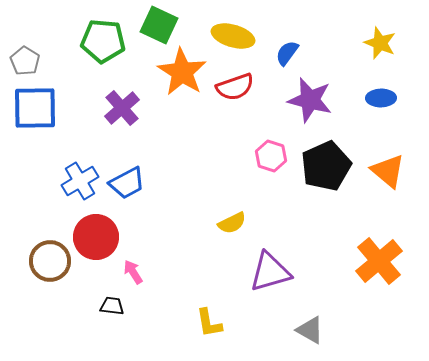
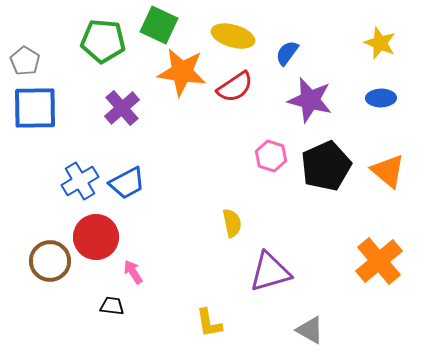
orange star: rotated 24 degrees counterclockwise
red semicircle: rotated 15 degrees counterclockwise
yellow semicircle: rotated 76 degrees counterclockwise
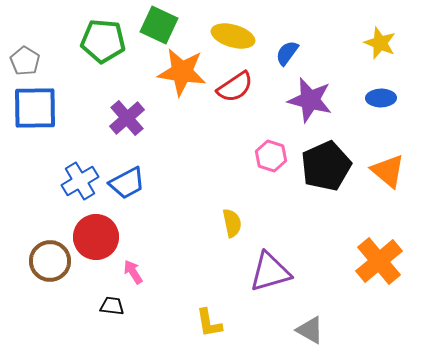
purple cross: moved 5 px right, 10 px down
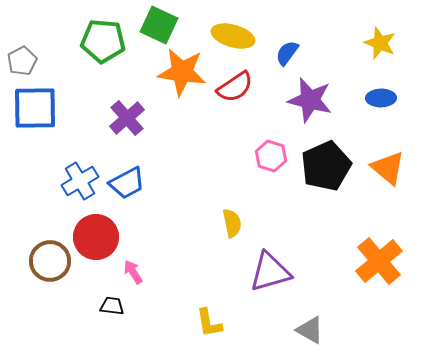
gray pentagon: moved 3 px left; rotated 12 degrees clockwise
orange triangle: moved 3 px up
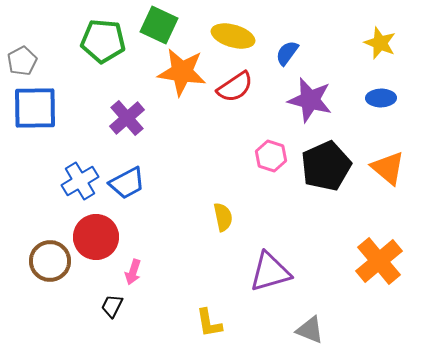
yellow semicircle: moved 9 px left, 6 px up
pink arrow: rotated 130 degrees counterclockwise
black trapezoid: rotated 70 degrees counterclockwise
gray triangle: rotated 8 degrees counterclockwise
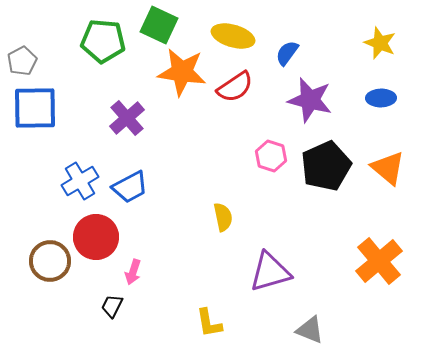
blue trapezoid: moved 3 px right, 4 px down
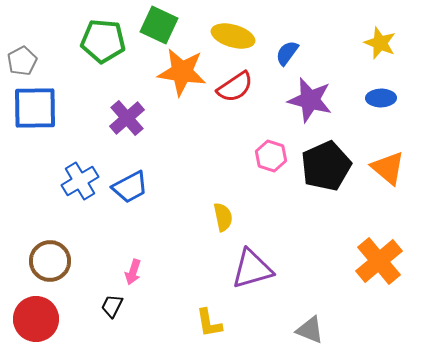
red circle: moved 60 px left, 82 px down
purple triangle: moved 18 px left, 3 px up
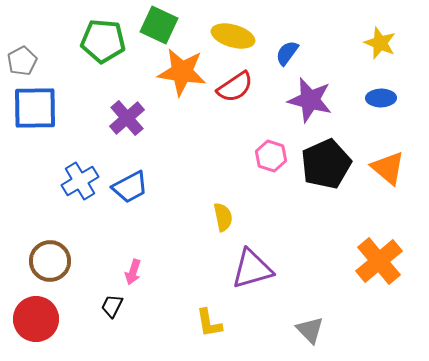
black pentagon: moved 2 px up
gray triangle: rotated 24 degrees clockwise
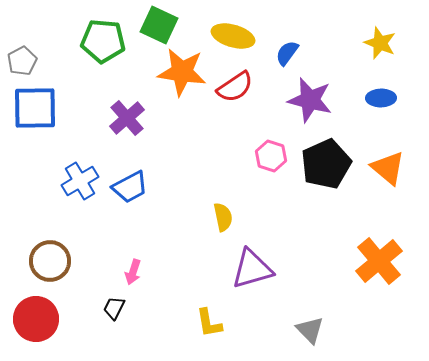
black trapezoid: moved 2 px right, 2 px down
